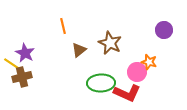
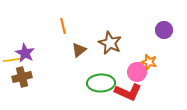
yellow line: moved 4 px up; rotated 42 degrees counterclockwise
red L-shape: moved 1 px right, 1 px up
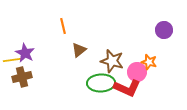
brown star: moved 2 px right, 18 px down; rotated 10 degrees counterclockwise
red L-shape: moved 1 px left, 4 px up
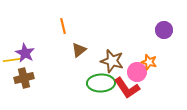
brown cross: moved 2 px right, 1 px down
red L-shape: rotated 32 degrees clockwise
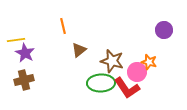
yellow line: moved 4 px right, 20 px up
brown cross: moved 2 px down
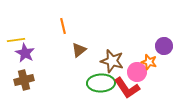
purple circle: moved 16 px down
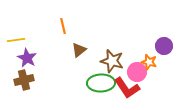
purple star: moved 2 px right, 5 px down
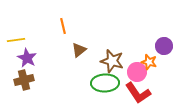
green ellipse: moved 4 px right
red L-shape: moved 11 px right, 5 px down
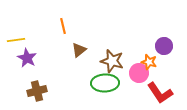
pink circle: moved 2 px right, 1 px down
brown cross: moved 13 px right, 11 px down
red L-shape: moved 22 px right
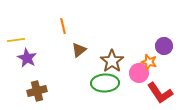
brown star: rotated 20 degrees clockwise
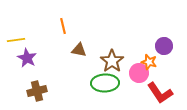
brown triangle: rotated 49 degrees clockwise
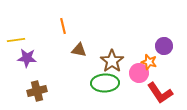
purple star: rotated 24 degrees counterclockwise
